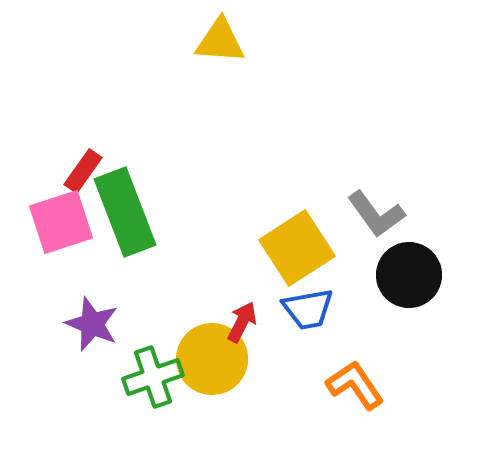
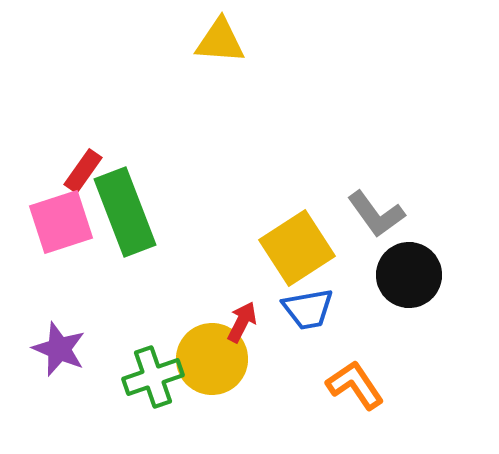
purple star: moved 33 px left, 25 px down
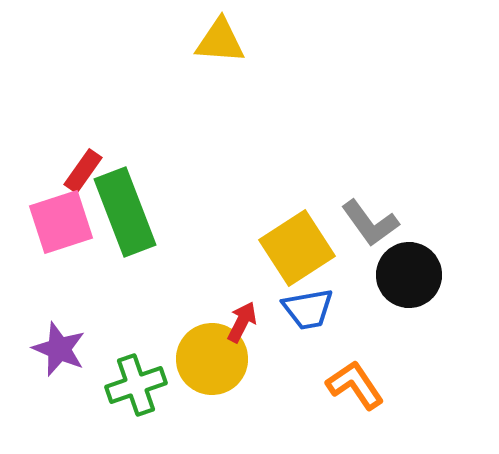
gray L-shape: moved 6 px left, 9 px down
green cross: moved 17 px left, 8 px down
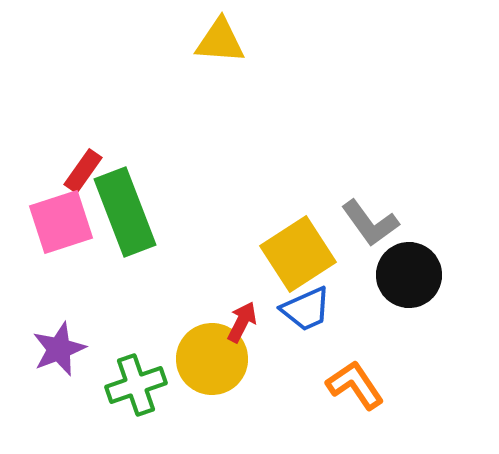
yellow square: moved 1 px right, 6 px down
blue trapezoid: moved 2 px left; rotated 14 degrees counterclockwise
purple star: rotated 28 degrees clockwise
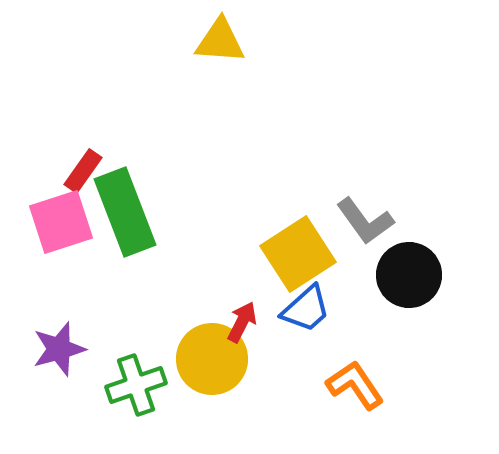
gray L-shape: moved 5 px left, 2 px up
blue trapezoid: rotated 18 degrees counterclockwise
purple star: rotated 6 degrees clockwise
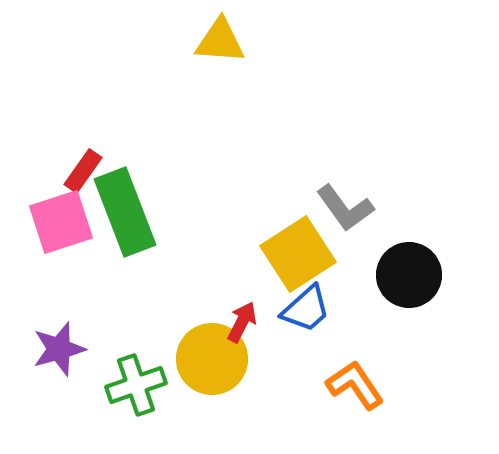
gray L-shape: moved 20 px left, 13 px up
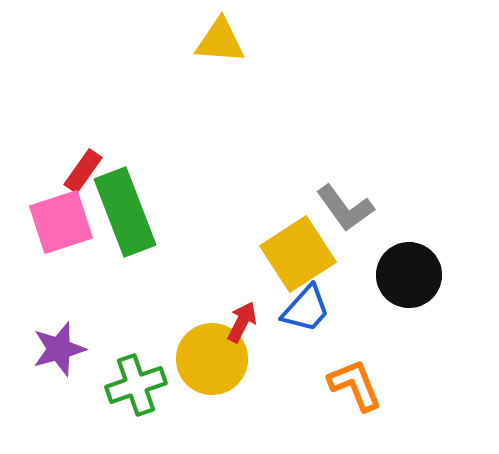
blue trapezoid: rotated 6 degrees counterclockwise
orange L-shape: rotated 12 degrees clockwise
